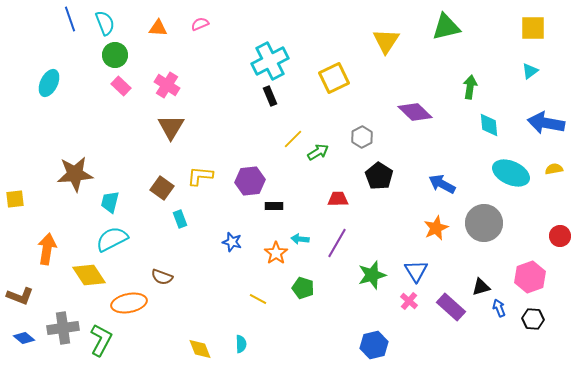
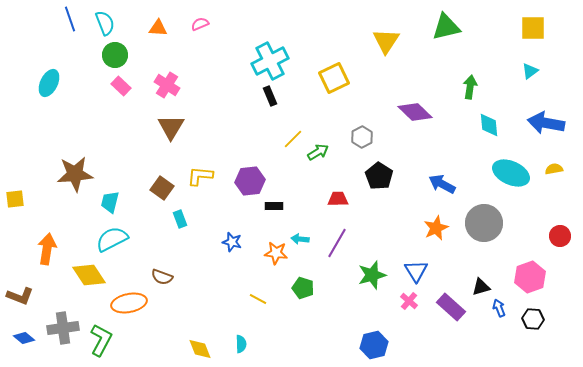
orange star at (276, 253): rotated 30 degrees counterclockwise
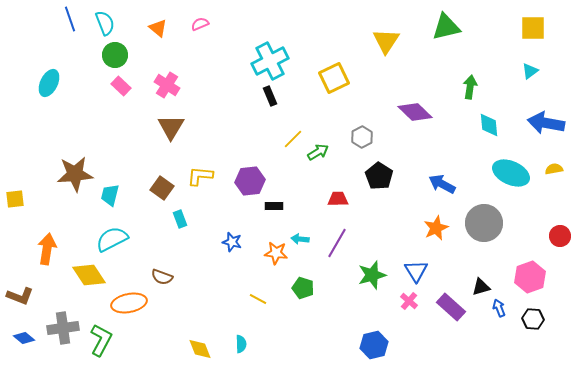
orange triangle at (158, 28): rotated 36 degrees clockwise
cyan trapezoid at (110, 202): moved 7 px up
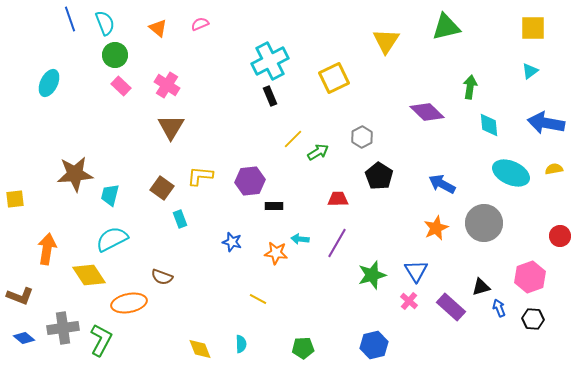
purple diamond at (415, 112): moved 12 px right
green pentagon at (303, 288): moved 60 px down; rotated 20 degrees counterclockwise
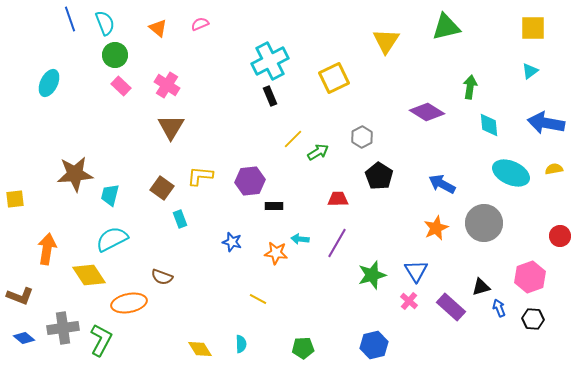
purple diamond at (427, 112): rotated 12 degrees counterclockwise
yellow diamond at (200, 349): rotated 10 degrees counterclockwise
